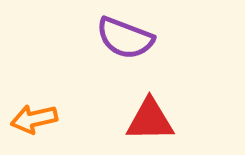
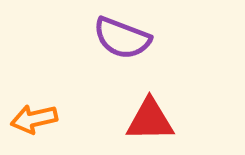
purple semicircle: moved 3 px left
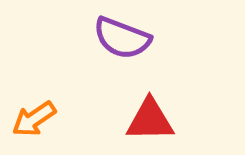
orange arrow: rotated 21 degrees counterclockwise
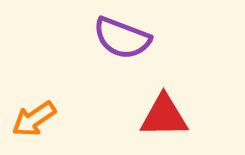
red triangle: moved 14 px right, 4 px up
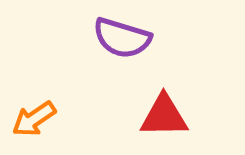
purple semicircle: rotated 4 degrees counterclockwise
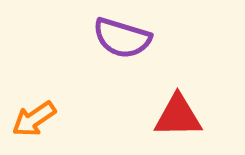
red triangle: moved 14 px right
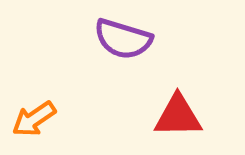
purple semicircle: moved 1 px right, 1 px down
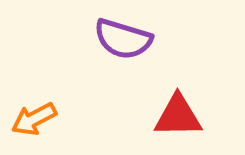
orange arrow: rotated 6 degrees clockwise
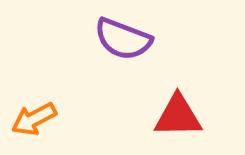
purple semicircle: rotated 4 degrees clockwise
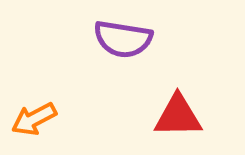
purple semicircle: rotated 12 degrees counterclockwise
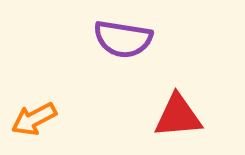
red triangle: rotated 4 degrees counterclockwise
